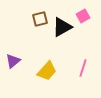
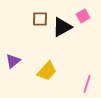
brown square: rotated 14 degrees clockwise
pink line: moved 4 px right, 16 px down
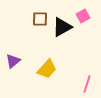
yellow trapezoid: moved 2 px up
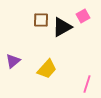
brown square: moved 1 px right, 1 px down
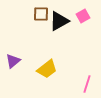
brown square: moved 6 px up
black triangle: moved 3 px left, 6 px up
yellow trapezoid: rotated 10 degrees clockwise
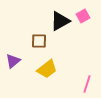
brown square: moved 2 px left, 27 px down
black triangle: moved 1 px right
